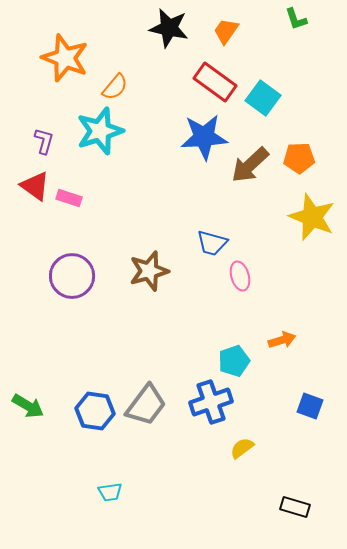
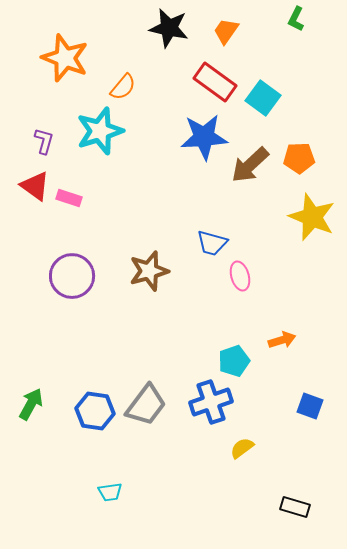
green L-shape: rotated 45 degrees clockwise
orange semicircle: moved 8 px right
green arrow: moved 3 px right, 2 px up; rotated 92 degrees counterclockwise
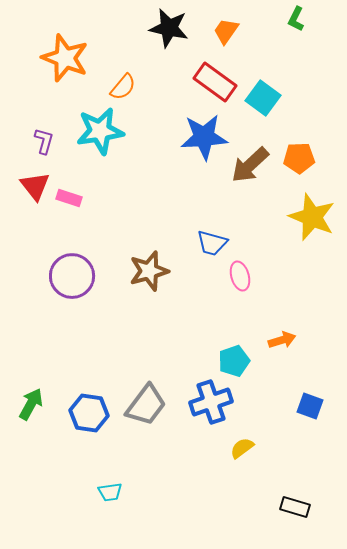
cyan star: rotated 9 degrees clockwise
red triangle: rotated 16 degrees clockwise
blue hexagon: moved 6 px left, 2 px down
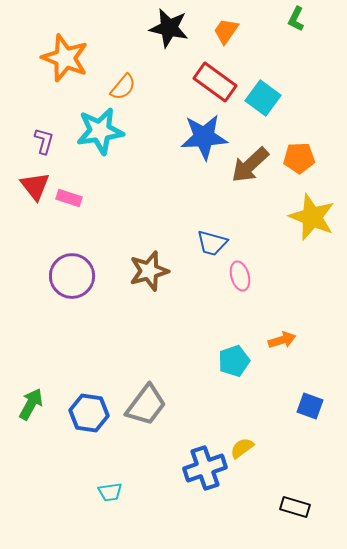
blue cross: moved 6 px left, 66 px down
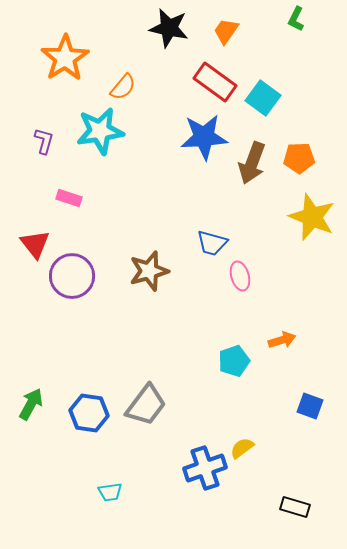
orange star: rotated 18 degrees clockwise
brown arrow: moved 2 px right, 2 px up; rotated 27 degrees counterclockwise
red triangle: moved 58 px down
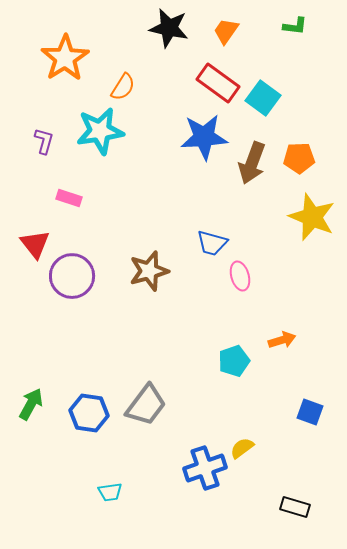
green L-shape: moved 1 px left, 7 px down; rotated 110 degrees counterclockwise
red rectangle: moved 3 px right, 1 px down
orange semicircle: rotated 8 degrees counterclockwise
blue square: moved 6 px down
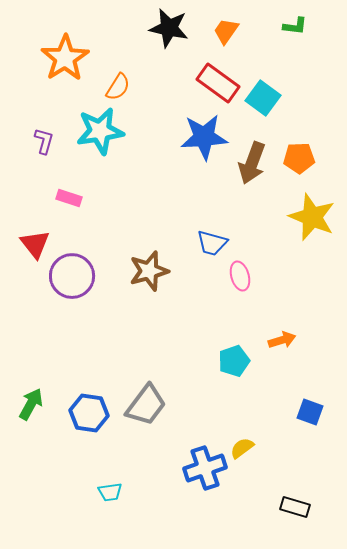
orange semicircle: moved 5 px left
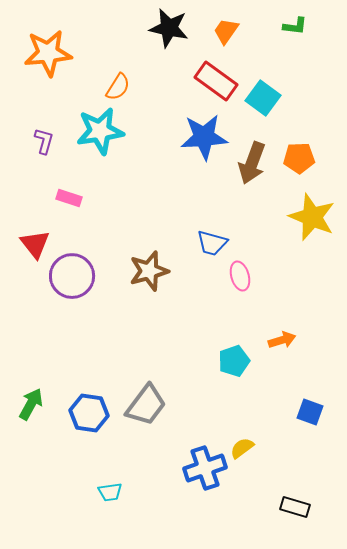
orange star: moved 17 px left, 5 px up; rotated 27 degrees clockwise
red rectangle: moved 2 px left, 2 px up
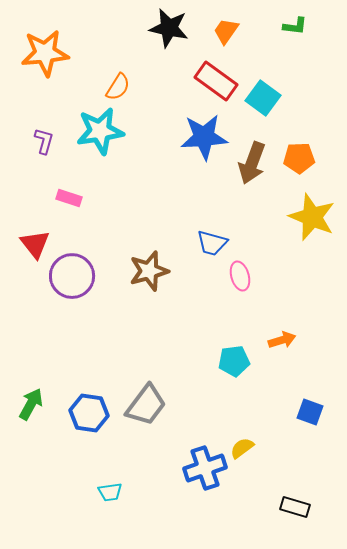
orange star: moved 3 px left
cyan pentagon: rotated 12 degrees clockwise
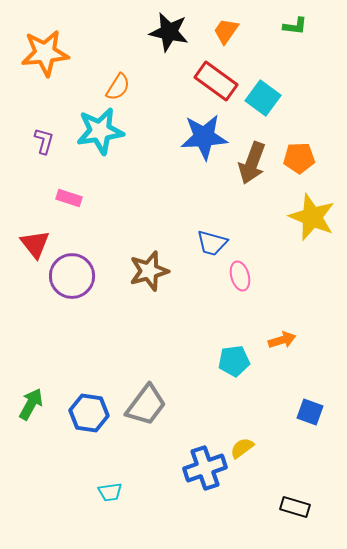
black star: moved 4 px down
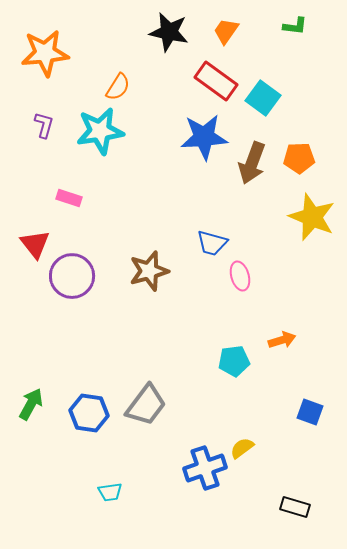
purple L-shape: moved 16 px up
